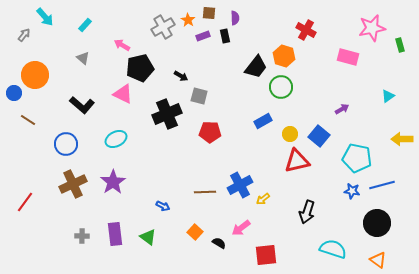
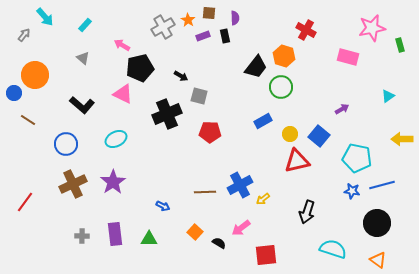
green triangle at (148, 237): moved 1 px right, 2 px down; rotated 36 degrees counterclockwise
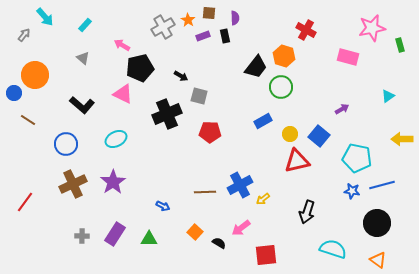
purple rectangle at (115, 234): rotated 40 degrees clockwise
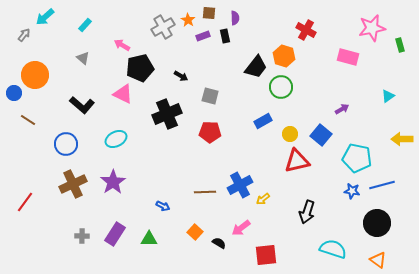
cyan arrow at (45, 17): rotated 90 degrees clockwise
gray square at (199, 96): moved 11 px right
blue square at (319, 136): moved 2 px right, 1 px up
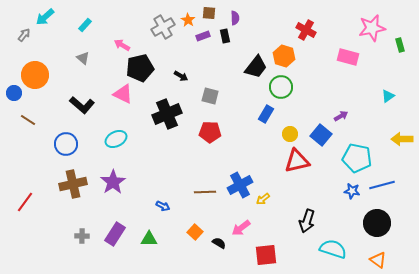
purple arrow at (342, 109): moved 1 px left, 7 px down
blue rectangle at (263, 121): moved 3 px right, 7 px up; rotated 30 degrees counterclockwise
brown cross at (73, 184): rotated 12 degrees clockwise
black arrow at (307, 212): moved 9 px down
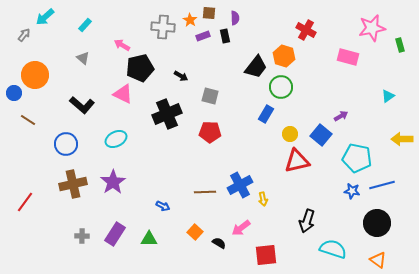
orange star at (188, 20): moved 2 px right
gray cross at (163, 27): rotated 35 degrees clockwise
yellow arrow at (263, 199): rotated 64 degrees counterclockwise
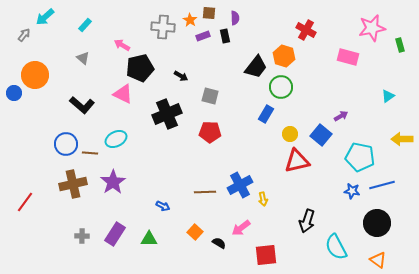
brown line at (28, 120): moved 62 px right, 33 px down; rotated 28 degrees counterclockwise
cyan pentagon at (357, 158): moved 3 px right, 1 px up
cyan semicircle at (333, 249): moved 3 px right, 2 px up; rotated 136 degrees counterclockwise
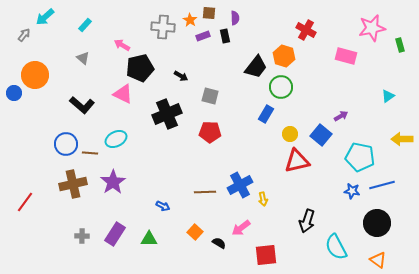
pink rectangle at (348, 57): moved 2 px left, 1 px up
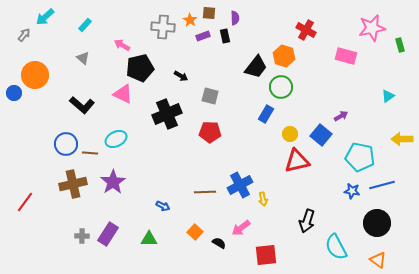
purple rectangle at (115, 234): moved 7 px left
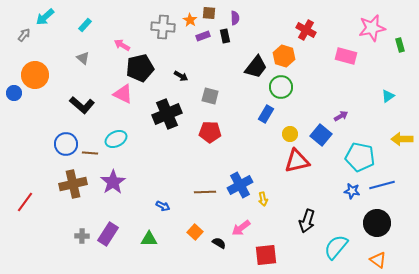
cyan semicircle at (336, 247): rotated 68 degrees clockwise
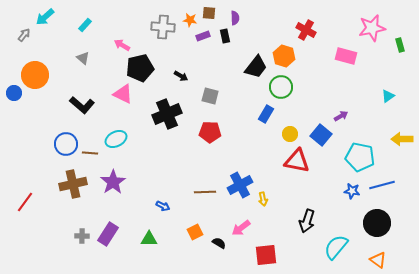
orange star at (190, 20): rotated 24 degrees counterclockwise
red triangle at (297, 161): rotated 24 degrees clockwise
orange square at (195, 232): rotated 21 degrees clockwise
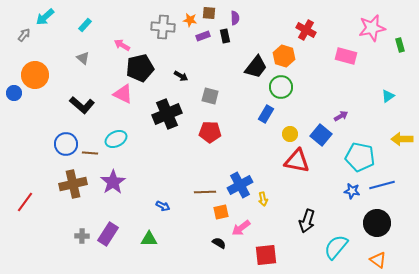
orange square at (195, 232): moved 26 px right, 20 px up; rotated 14 degrees clockwise
